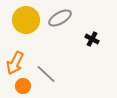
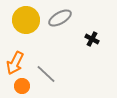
orange circle: moved 1 px left
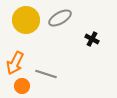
gray line: rotated 25 degrees counterclockwise
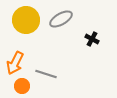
gray ellipse: moved 1 px right, 1 px down
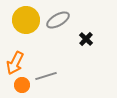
gray ellipse: moved 3 px left, 1 px down
black cross: moved 6 px left; rotated 16 degrees clockwise
gray line: moved 2 px down; rotated 35 degrees counterclockwise
orange circle: moved 1 px up
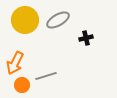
yellow circle: moved 1 px left
black cross: moved 1 px up; rotated 32 degrees clockwise
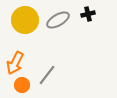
black cross: moved 2 px right, 24 px up
gray line: moved 1 px right, 1 px up; rotated 35 degrees counterclockwise
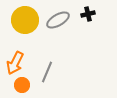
gray line: moved 3 px up; rotated 15 degrees counterclockwise
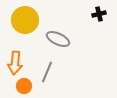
black cross: moved 11 px right
gray ellipse: moved 19 px down; rotated 55 degrees clockwise
orange arrow: rotated 20 degrees counterclockwise
orange circle: moved 2 px right, 1 px down
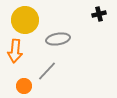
gray ellipse: rotated 35 degrees counterclockwise
orange arrow: moved 12 px up
gray line: moved 1 px up; rotated 20 degrees clockwise
